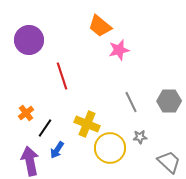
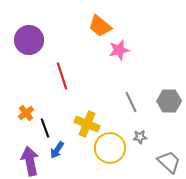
black line: rotated 54 degrees counterclockwise
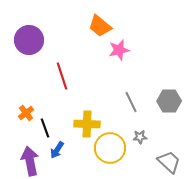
yellow cross: rotated 20 degrees counterclockwise
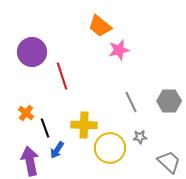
purple circle: moved 3 px right, 12 px down
orange cross: rotated 14 degrees counterclockwise
yellow cross: moved 3 px left, 1 px down
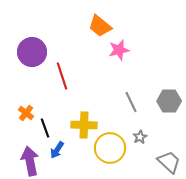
gray star: rotated 24 degrees counterclockwise
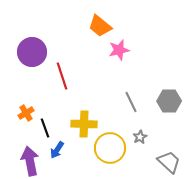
orange cross: rotated 21 degrees clockwise
yellow cross: moved 1 px up
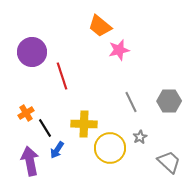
black line: rotated 12 degrees counterclockwise
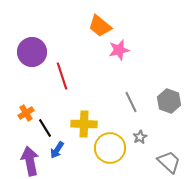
gray hexagon: rotated 20 degrees clockwise
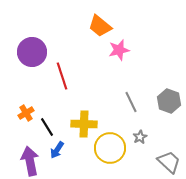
black line: moved 2 px right, 1 px up
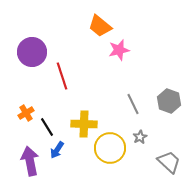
gray line: moved 2 px right, 2 px down
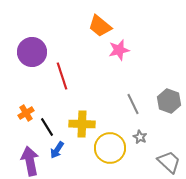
yellow cross: moved 2 px left
gray star: rotated 16 degrees counterclockwise
